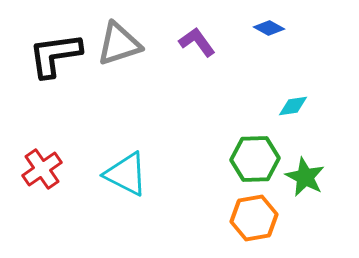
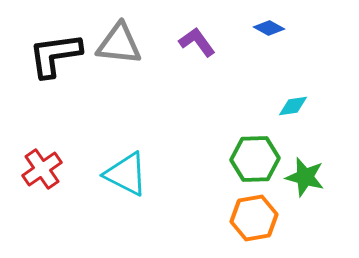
gray triangle: rotated 24 degrees clockwise
green star: rotated 12 degrees counterclockwise
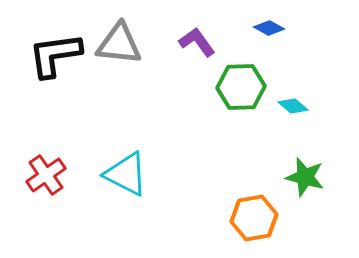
cyan diamond: rotated 48 degrees clockwise
green hexagon: moved 14 px left, 72 px up
red cross: moved 4 px right, 6 px down
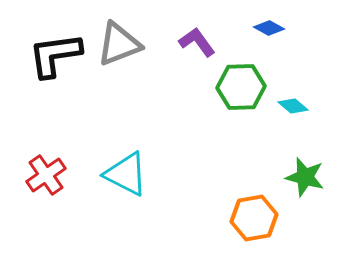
gray triangle: rotated 27 degrees counterclockwise
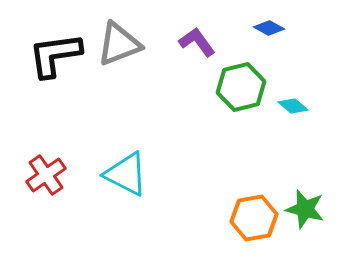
green hexagon: rotated 12 degrees counterclockwise
green star: moved 32 px down
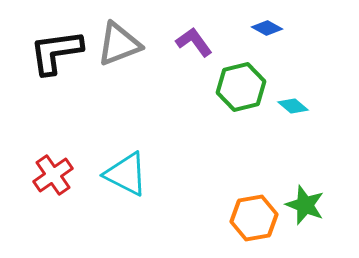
blue diamond: moved 2 px left
purple L-shape: moved 3 px left
black L-shape: moved 1 px right, 3 px up
red cross: moved 7 px right
green star: moved 4 px up; rotated 6 degrees clockwise
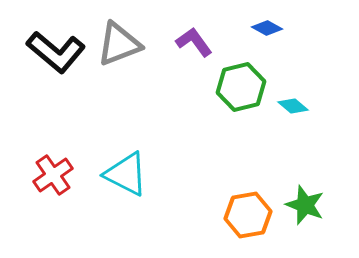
black L-shape: rotated 132 degrees counterclockwise
orange hexagon: moved 6 px left, 3 px up
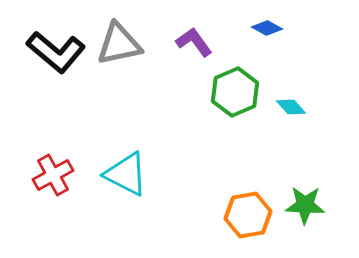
gray triangle: rotated 9 degrees clockwise
green hexagon: moved 6 px left, 5 px down; rotated 9 degrees counterclockwise
cyan diamond: moved 2 px left, 1 px down; rotated 8 degrees clockwise
red cross: rotated 6 degrees clockwise
green star: rotated 18 degrees counterclockwise
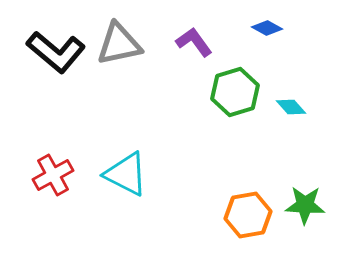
green hexagon: rotated 6 degrees clockwise
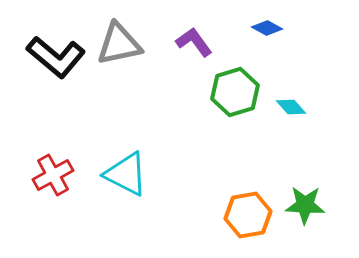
black L-shape: moved 5 px down
